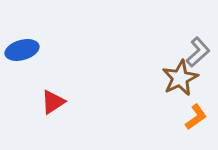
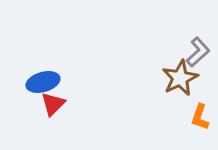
blue ellipse: moved 21 px right, 32 px down
red triangle: moved 2 px down; rotated 12 degrees counterclockwise
orange L-shape: moved 4 px right; rotated 144 degrees clockwise
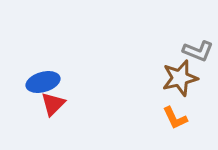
gray L-shape: moved 1 px up; rotated 64 degrees clockwise
brown star: rotated 12 degrees clockwise
orange L-shape: moved 25 px left, 1 px down; rotated 44 degrees counterclockwise
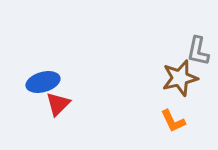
gray L-shape: rotated 80 degrees clockwise
red triangle: moved 5 px right
orange L-shape: moved 2 px left, 3 px down
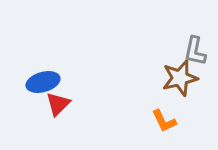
gray L-shape: moved 3 px left
orange L-shape: moved 9 px left
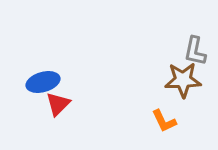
brown star: moved 3 px right, 2 px down; rotated 12 degrees clockwise
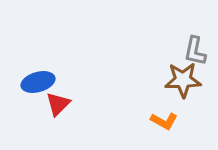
blue ellipse: moved 5 px left
orange L-shape: rotated 36 degrees counterclockwise
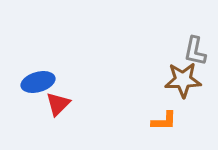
orange L-shape: rotated 28 degrees counterclockwise
